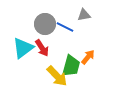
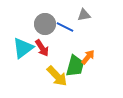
green trapezoid: moved 4 px right
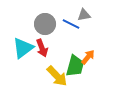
blue line: moved 6 px right, 3 px up
red arrow: rotated 12 degrees clockwise
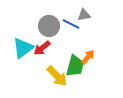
gray circle: moved 4 px right, 2 px down
red arrow: rotated 72 degrees clockwise
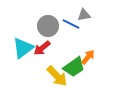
gray circle: moved 1 px left
green trapezoid: moved 1 px left, 1 px down; rotated 40 degrees clockwise
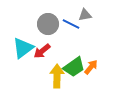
gray triangle: moved 1 px right
gray circle: moved 2 px up
red arrow: moved 3 px down
orange arrow: moved 3 px right, 10 px down
yellow arrow: rotated 135 degrees counterclockwise
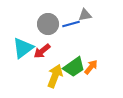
blue line: rotated 42 degrees counterclockwise
yellow arrow: moved 2 px left; rotated 20 degrees clockwise
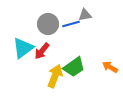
red arrow: rotated 12 degrees counterclockwise
orange arrow: moved 19 px right; rotated 98 degrees counterclockwise
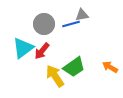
gray triangle: moved 3 px left
gray circle: moved 4 px left
yellow arrow: rotated 55 degrees counterclockwise
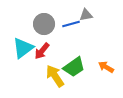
gray triangle: moved 4 px right
orange arrow: moved 4 px left
